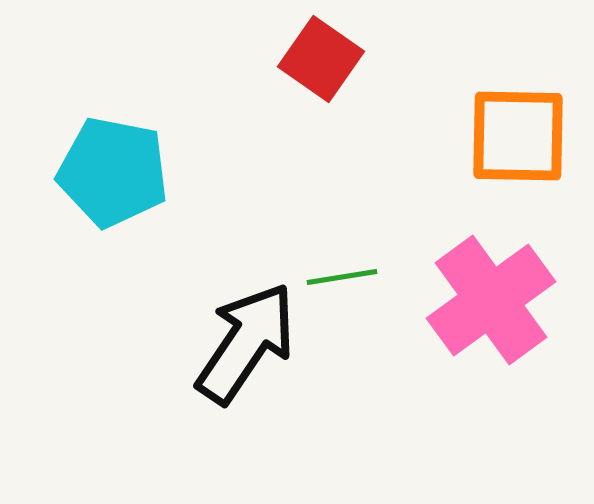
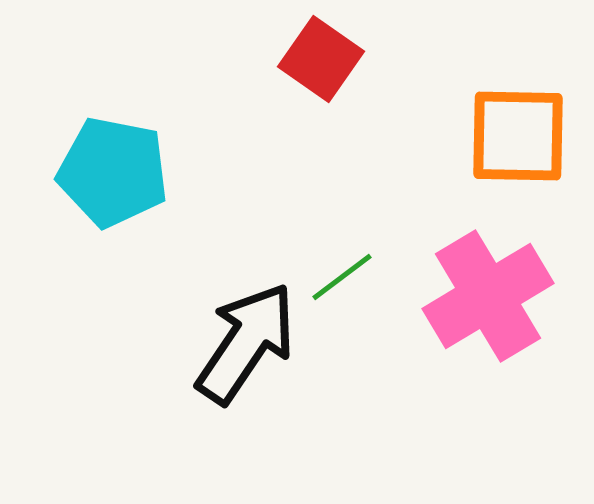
green line: rotated 28 degrees counterclockwise
pink cross: moved 3 px left, 4 px up; rotated 5 degrees clockwise
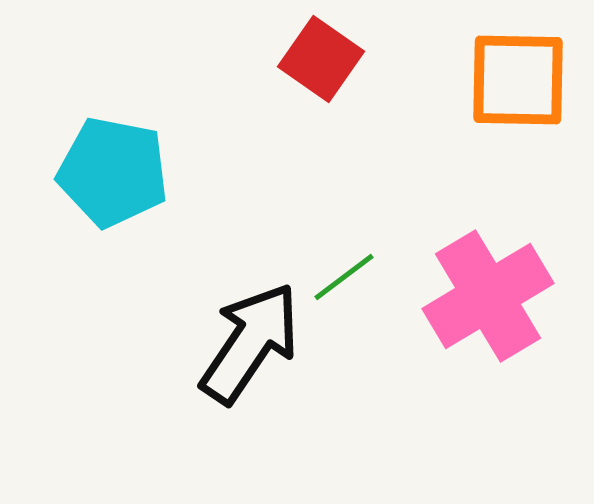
orange square: moved 56 px up
green line: moved 2 px right
black arrow: moved 4 px right
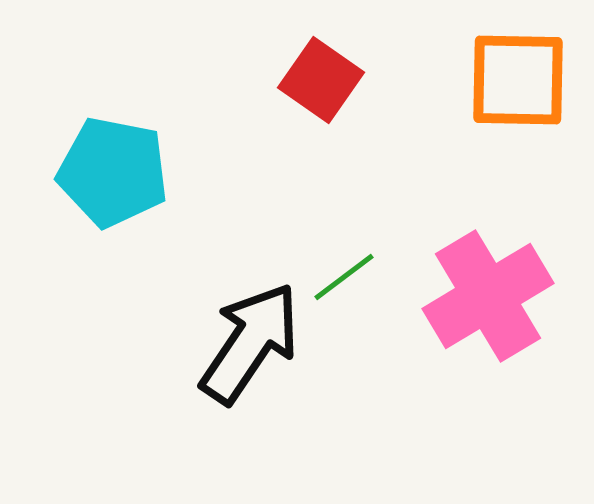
red square: moved 21 px down
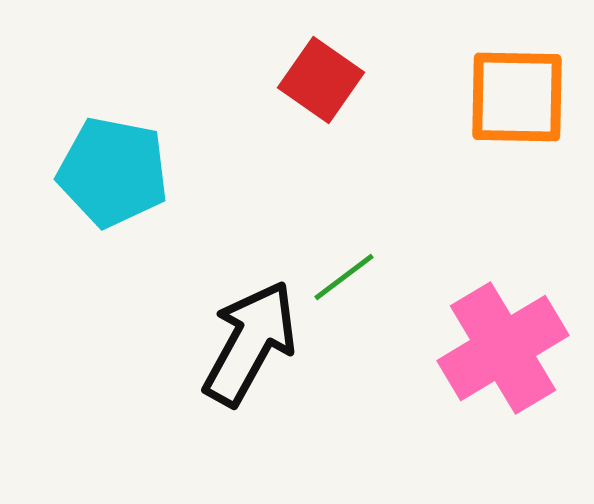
orange square: moved 1 px left, 17 px down
pink cross: moved 15 px right, 52 px down
black arrow: rotated 5 degrees counterclockwise
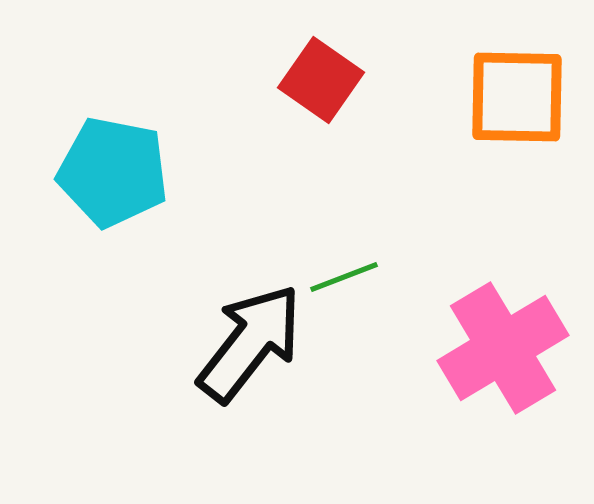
green line: rotated 16 degrees clockwise
black arrow: rotated 9 degrees clockwise
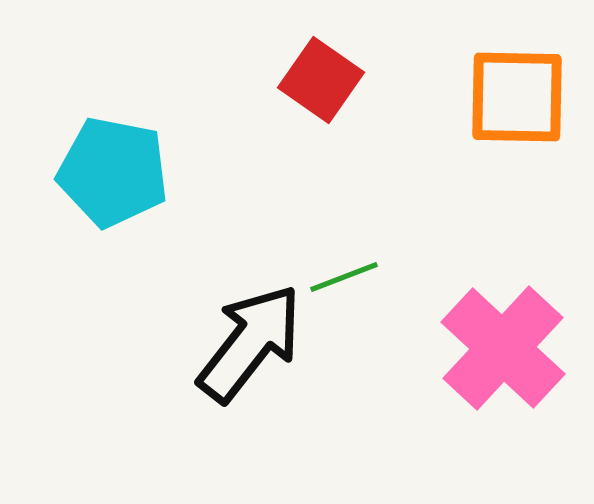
pink cross: rotated 16 degrees counterclockwise
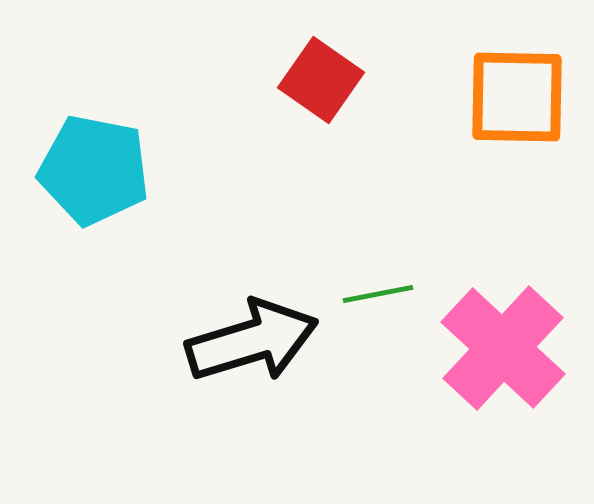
cyan pentagon: moved 19 px left, 2 px up
green line: moved 34 px right, 17 px down; rotated 10 degrees clockwise
black arrow: moved 2 px right, 2 px up; rotated 35 degrees clockwise
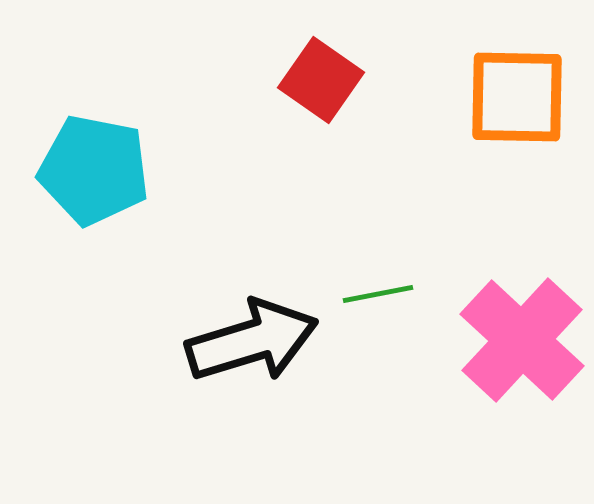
pink cross: moved 19 px right, 8 px up
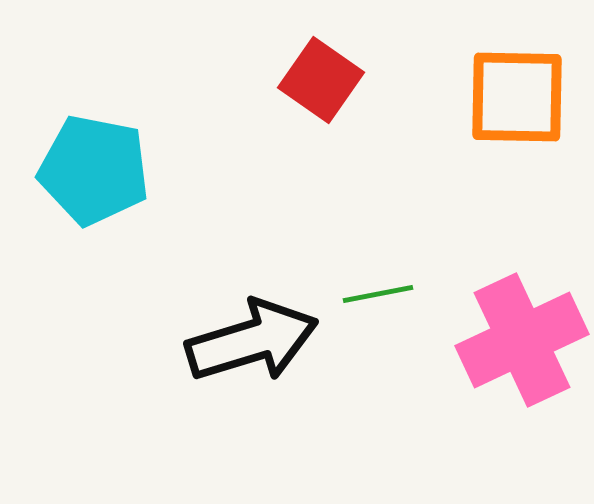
pink cross: rotated 22 degrees clockwise
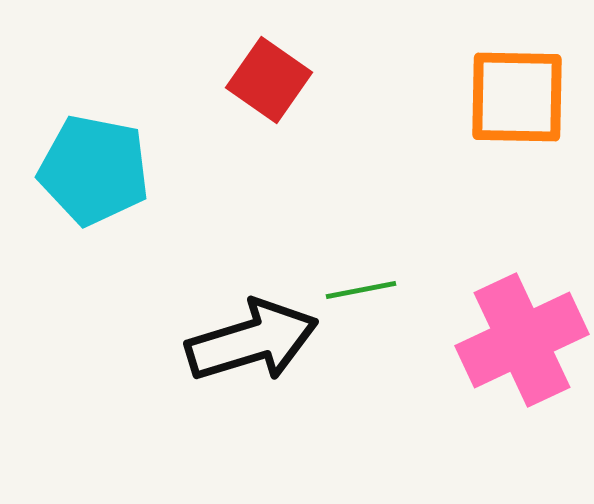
red square: moved 52 px left
green line: moved 17 px left, 4 px up
